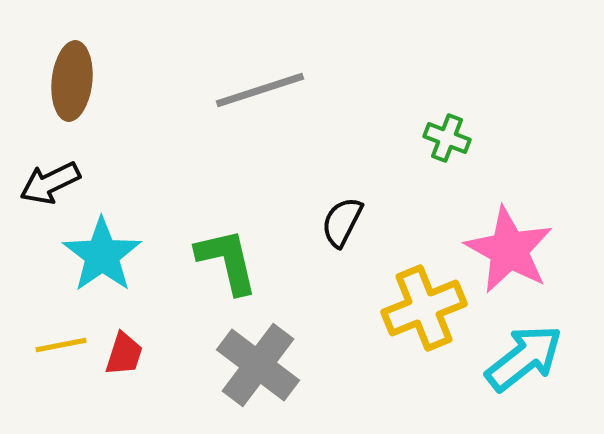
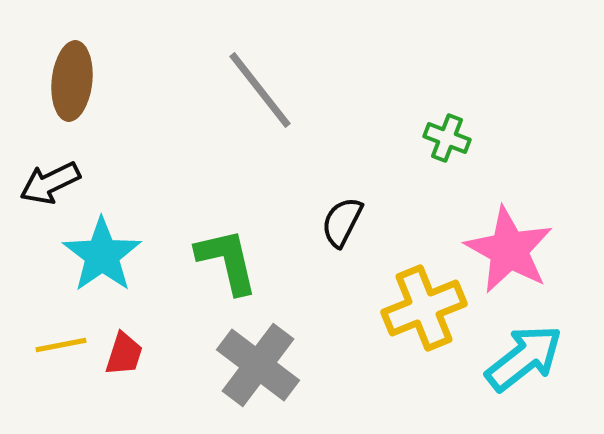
gray line: rotated 70 degrees clockwise
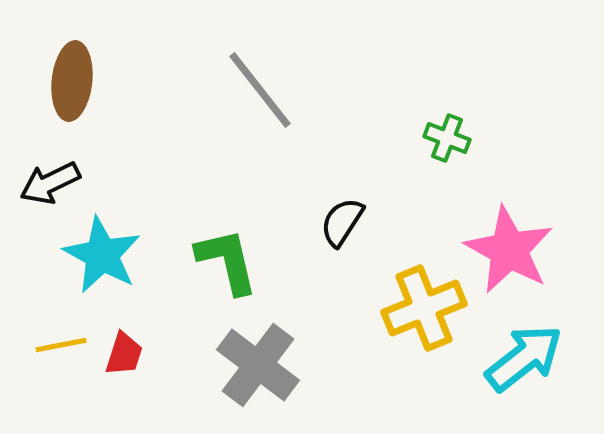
black semicircle: rotated 6 degrees clockwise
cyan star: rotated 8 degrees counterclockwise
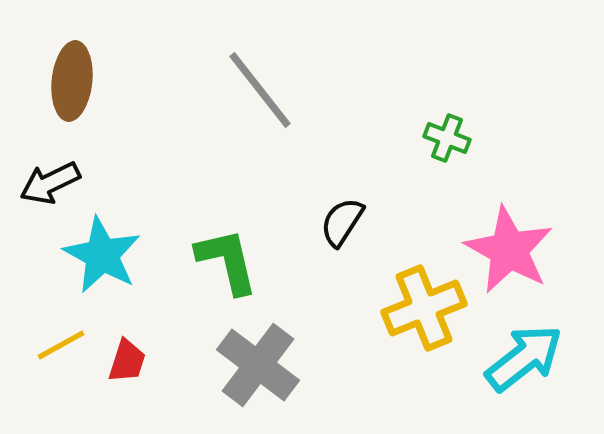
yellow line: rotated 18 degrees counterclockwise
red trapezoid: moved 3 px right, 7 px down
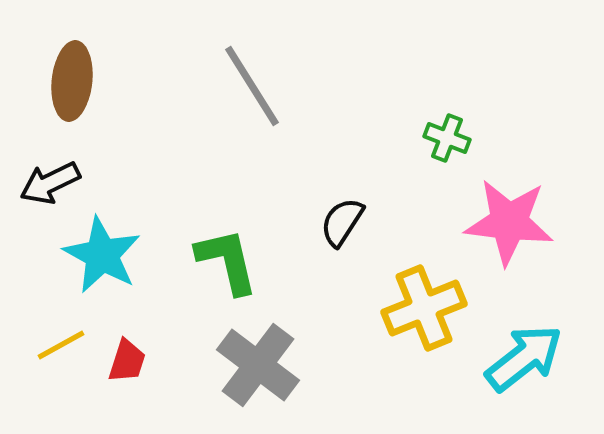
gray line: moved 8 px left, 4 px up; rotated 6 degrees clockwise
pink star: moved 28 px up; rotated 22 degrees counterclockwise
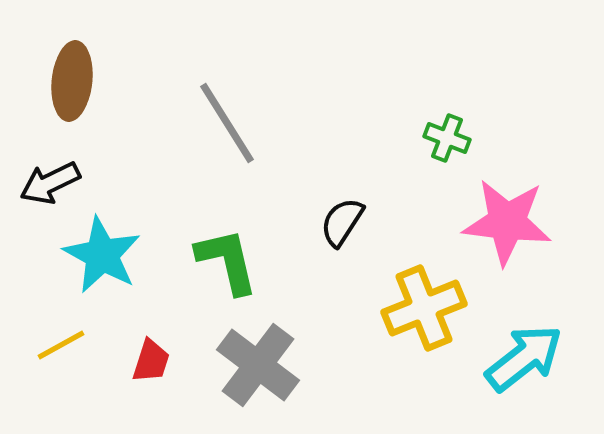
gray line: moved 25 px left, 37 px down
pink star: moved 2 px left
red trapezoid: moved 24 px right
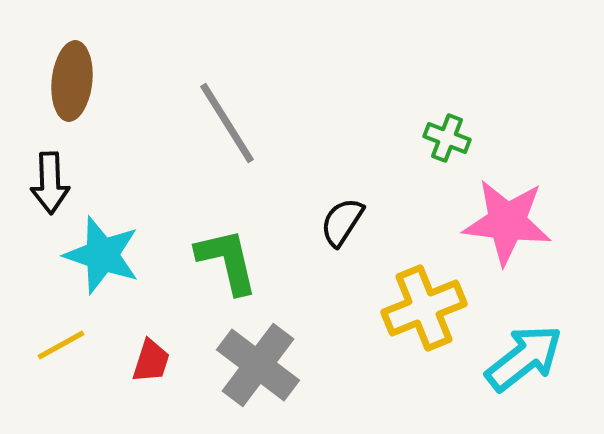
black arrow: rotated 66 degrees counterclockwise
cyan star: rotated 10 degrees counterclockwise
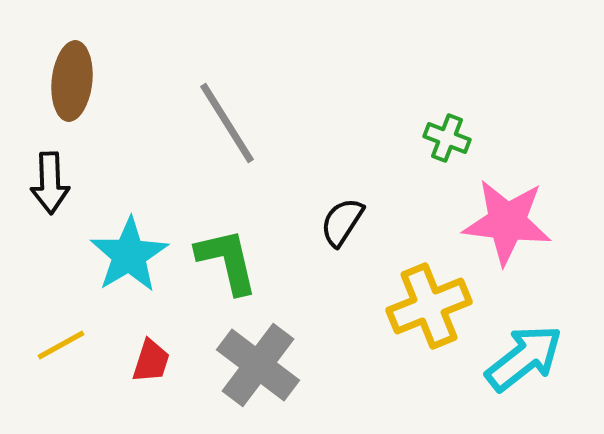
cyan star: moved 27 px right; rotated 22 degrees clockwise
yellow cross: moved 5 px right, 2 px up
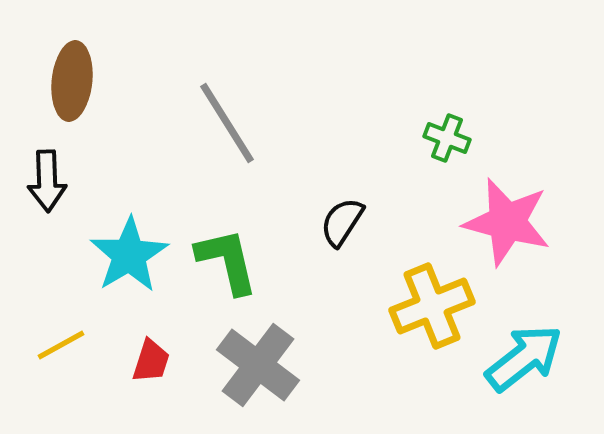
black arrow: moved 3 px left, 2 px up
pink star: rotated 8 degrees clockwise
yellow cross: moved 3 px right
